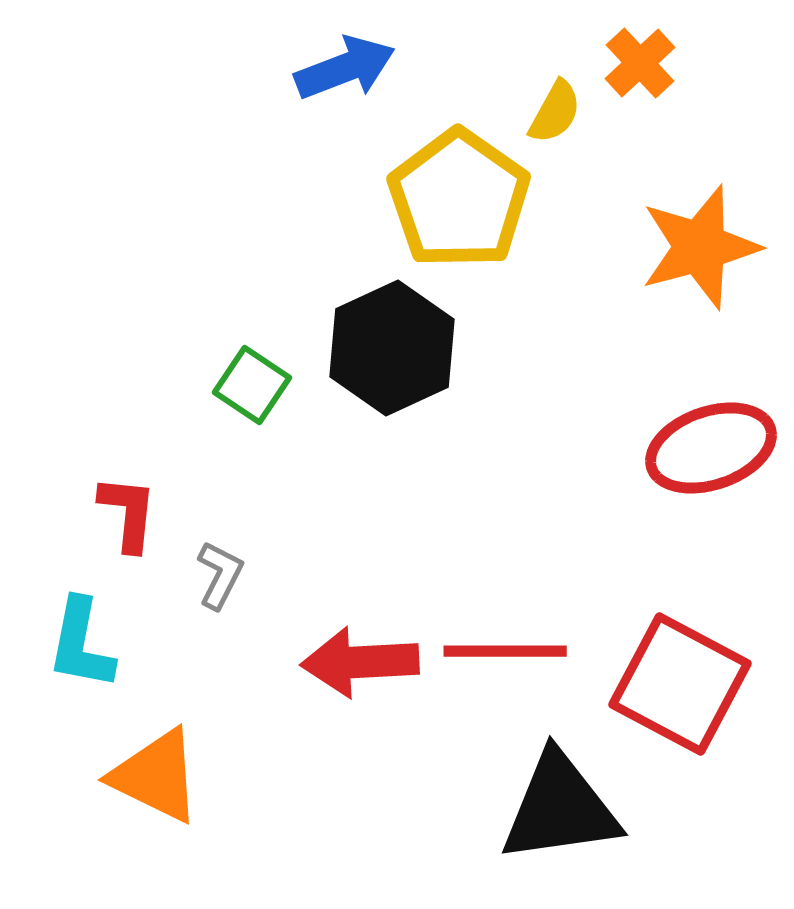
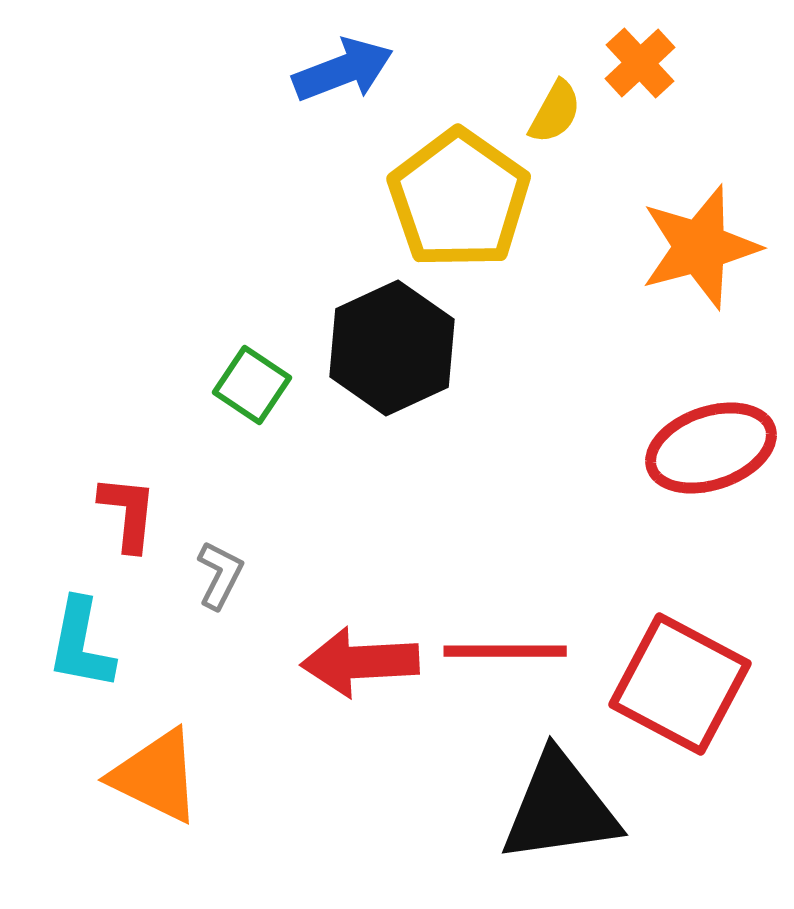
blue arrow: moved 2 px left, 2 px down
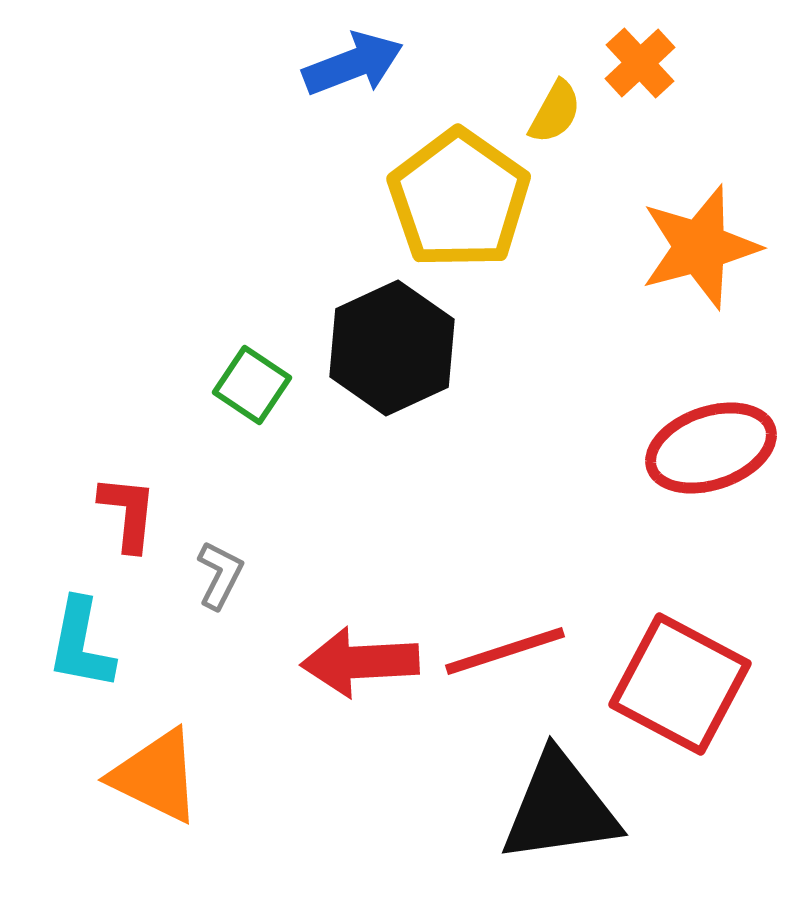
blue arrow: moved 10 px right, 6 px up
red line: rotated 18 degrees counterclockwise
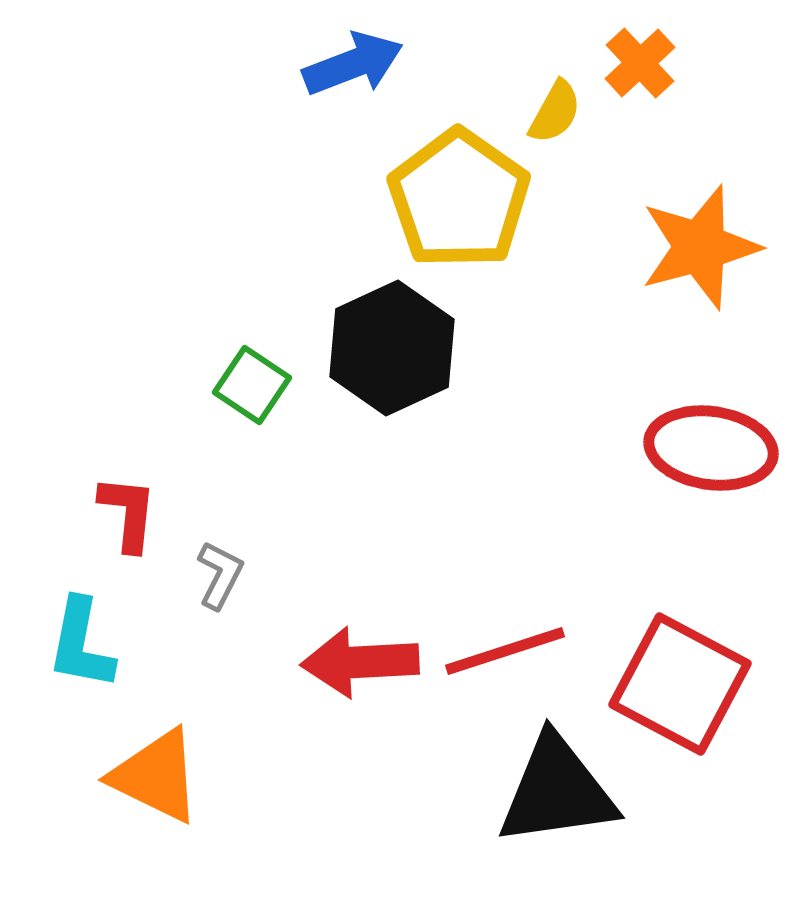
red ellipse: rotated 27 degrees clockwise
black triangle: moved 3 px left, 17 px up
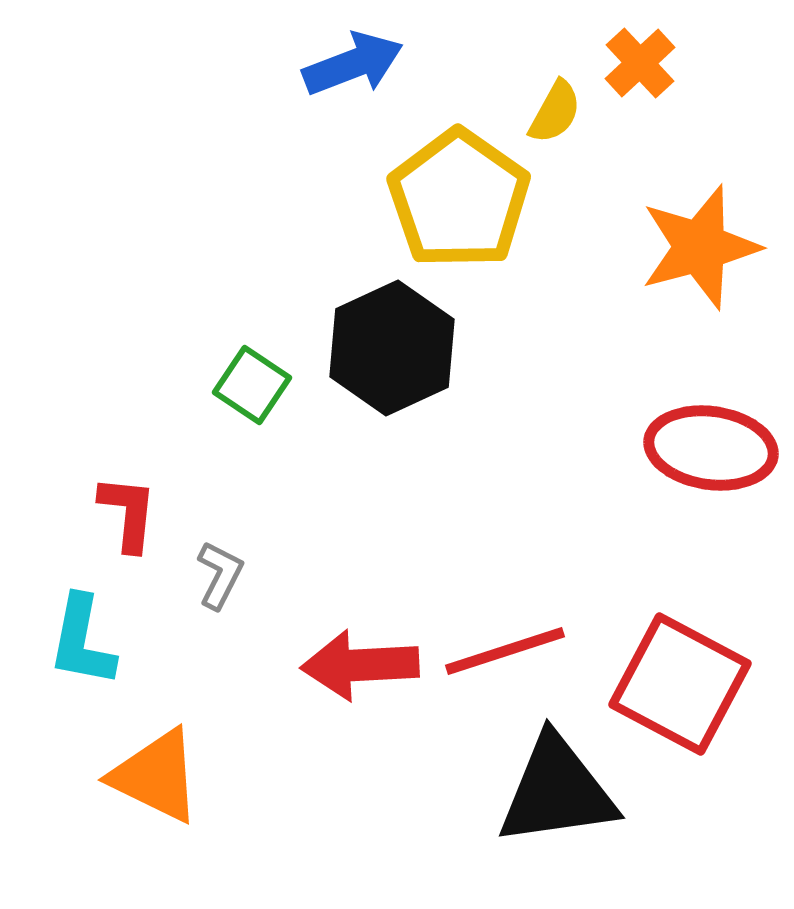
cyan L-shape: moved 1 px right, 3 px up
red arrow: moved 3 px down
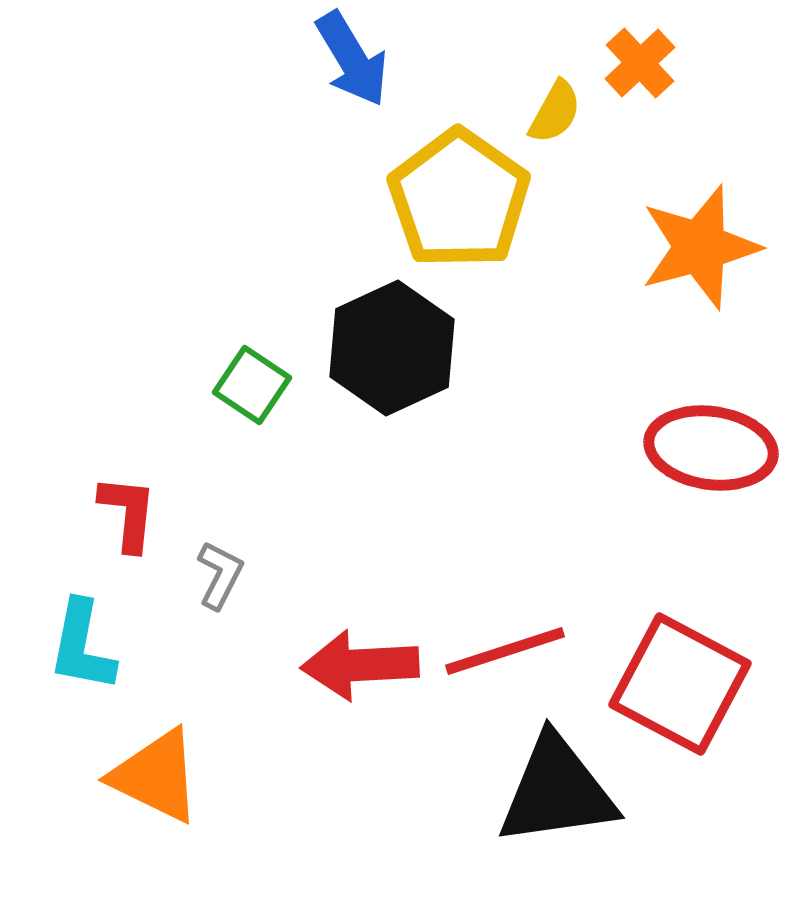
blue arrow: moved 1 px left, 5 px up; rotated 80 degrees clockwise
cyan L-shape: moved 5 px down
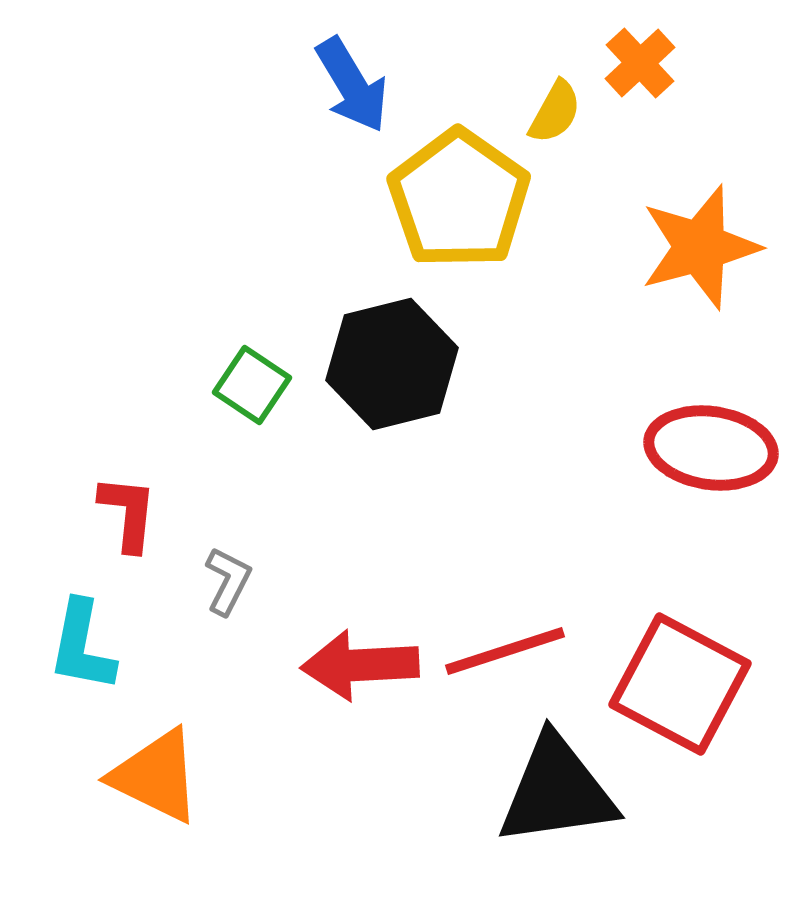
blue arrow: moved 26 px down
black hexagon: moved 16 px down; rotated 11 degrees clockwise
gray L-shape: moved 8 px right, 6 px down
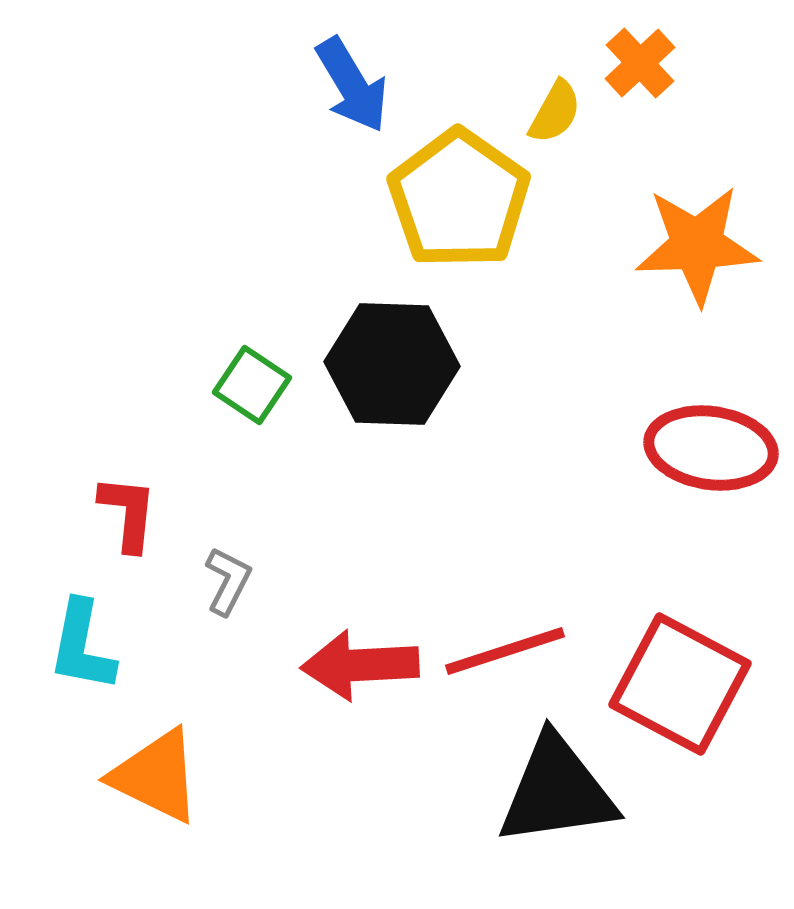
orange star: moved 3 px left, 2 px up; rotated 13 degrees clockwise
black hexagon: rotated 16 degrees clockwise
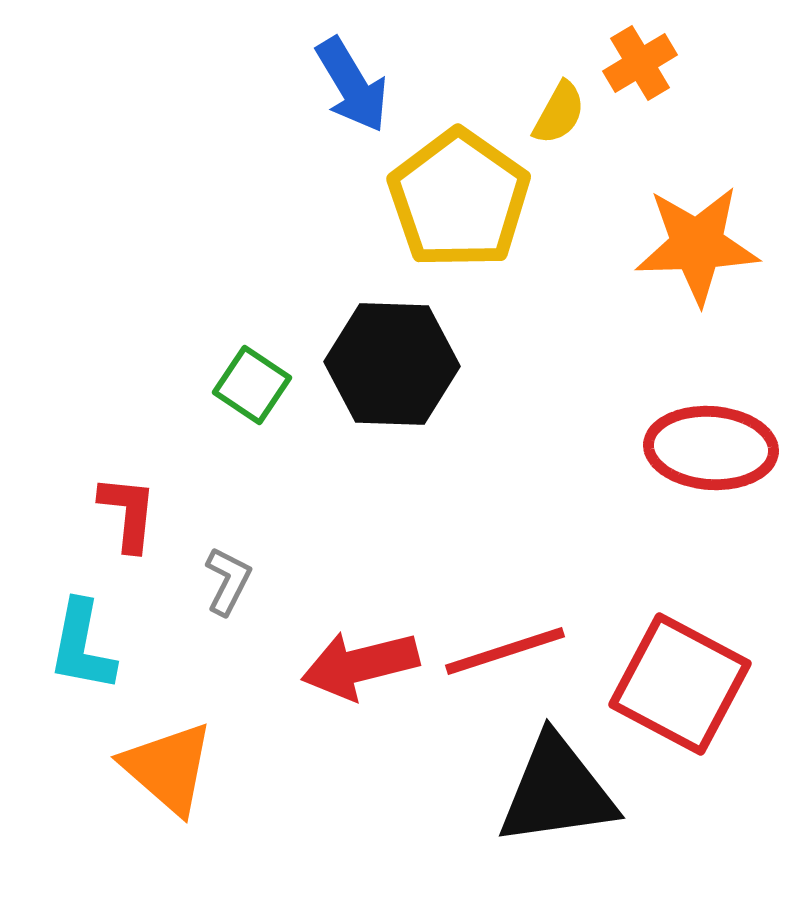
orange cross: rotated 12 degrees clockwise
yellow semicircle: moved 4 px right, 1 px down
red ellipse: rotated 4 degrees counterclockwise
red arrow: rotated 11 degrees counterclockwise
orange triangle: moved 12 px right, 8 px up; rotated 15 degrees clockwise
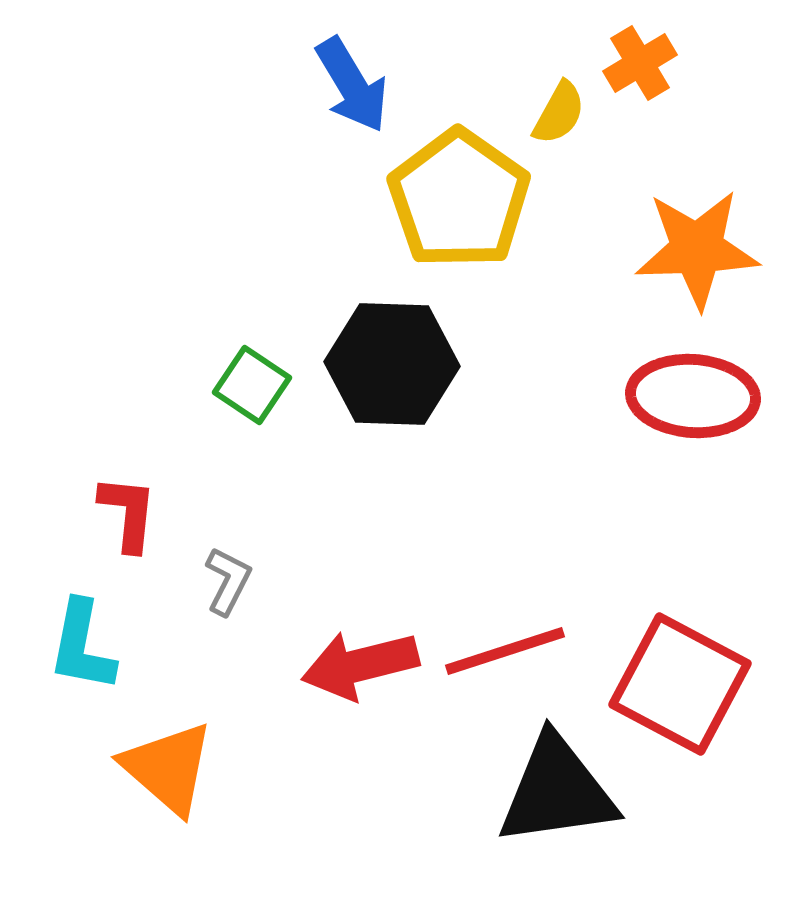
orange star: moved 4 px down
red ellipse: moved 18 px left, 52 px up
